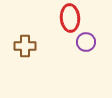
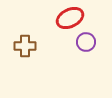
red ellipse: rotated 68 degrees clockwise
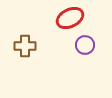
purple circle: moved 1 px left, 3 px down
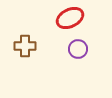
purple circle: moved 7 px left, 4 px down
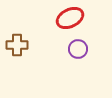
brown cross: moved 8 px left, 1 px up
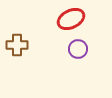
red ellipse: moved 1 px right, 1 px down
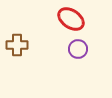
red ellipse: rotated 60 degrees clockwise
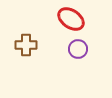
brown cross: moved 9 px right
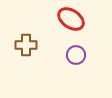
purple circle: moved 2 px left, 6 px down
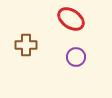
purple circle: moved 2 px down
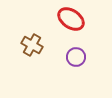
brown cross: moved 6 px right; rotated 30 degrees clockwise
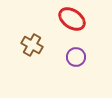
red ellipse: moved 1 px right
